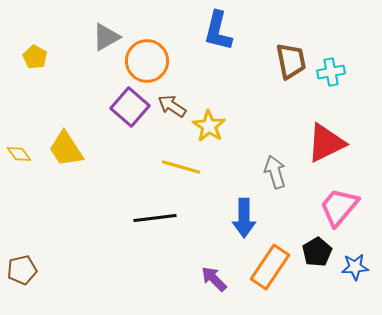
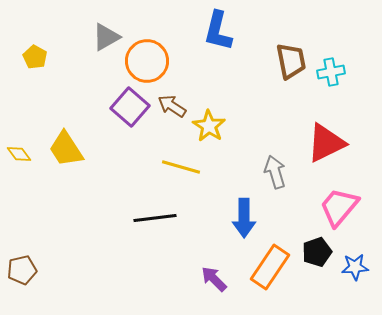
black pentagon: rotated 12 degrees clockwise
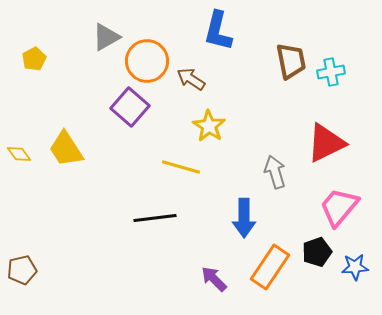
yellow pentagon: moved 1 px left, 2 px down; rotated 15 degrees clockwise
brown arrow: moved 19 px right, 27 px up
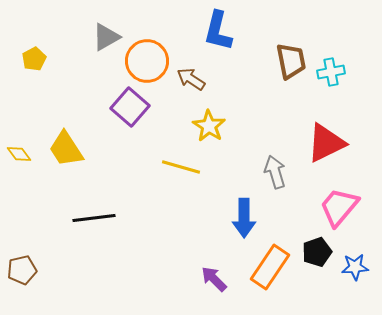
black line: moved 61 px left
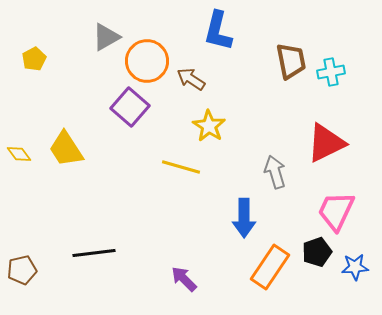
pink trapezoid: moved 3 px left, 4 px down; rotated 15 degrees counterclockwise
black line: moved 35 px down
purple arrow: moved 30 px left
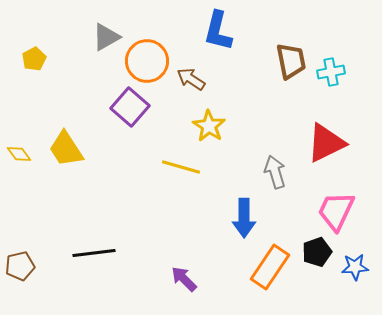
brown pentagon: moved 2 px left, 4 px up
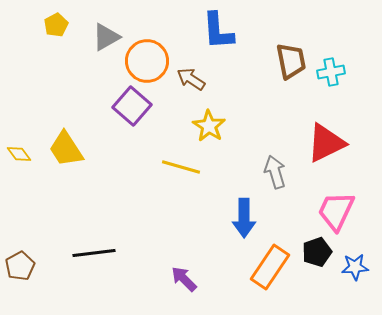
blue L-shape: rotated 18 degrees counterclockwise
yellow pentagon: moved 22 px right, 34 px up
purple square: moved 2 px right, 1 px up
brown pentagon: rotated 16 degrees counterclockwise
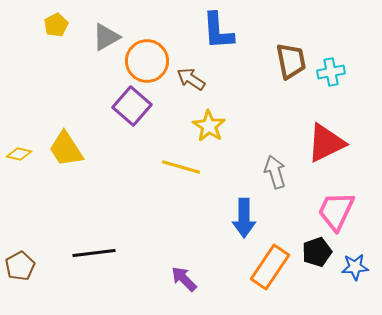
yellow diamond: rotated 40 degrees counterclockwise
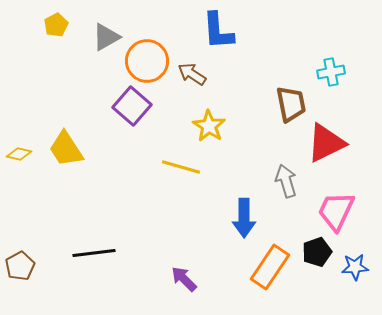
brown trapezoid: moved 43 px down
brown arrow: moved 1 px right, 5 px up
gray arrow: moved 11 px right, 9 px down
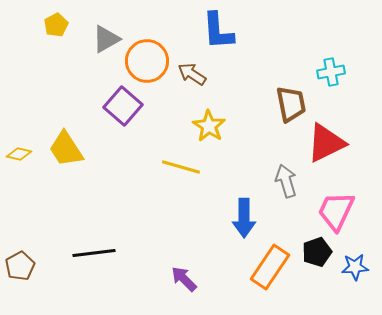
gray triangle: moved 2 px down
purple square: moved 9 px left
